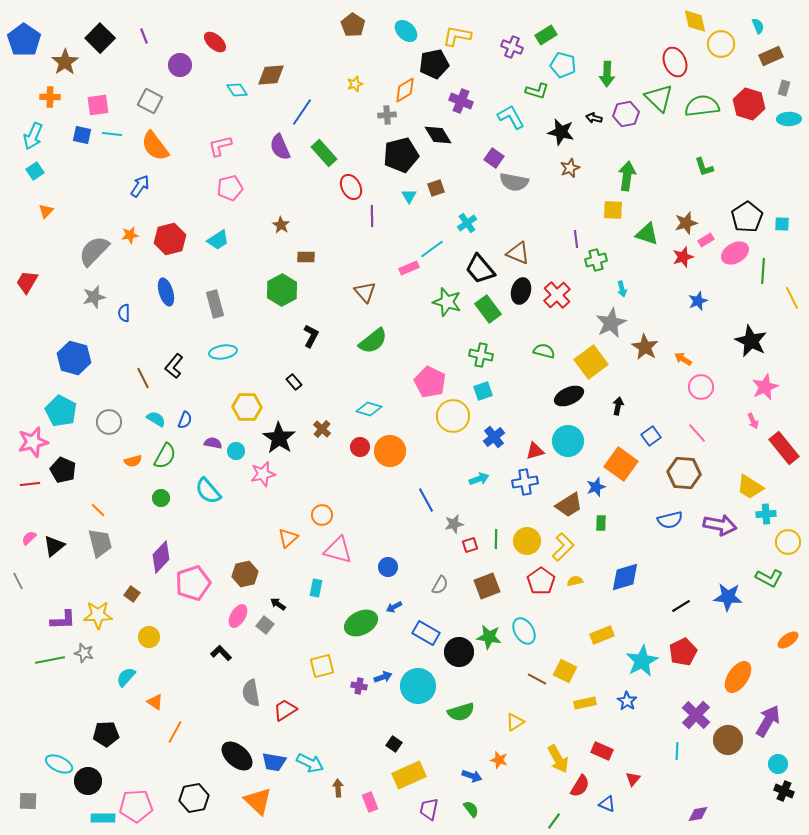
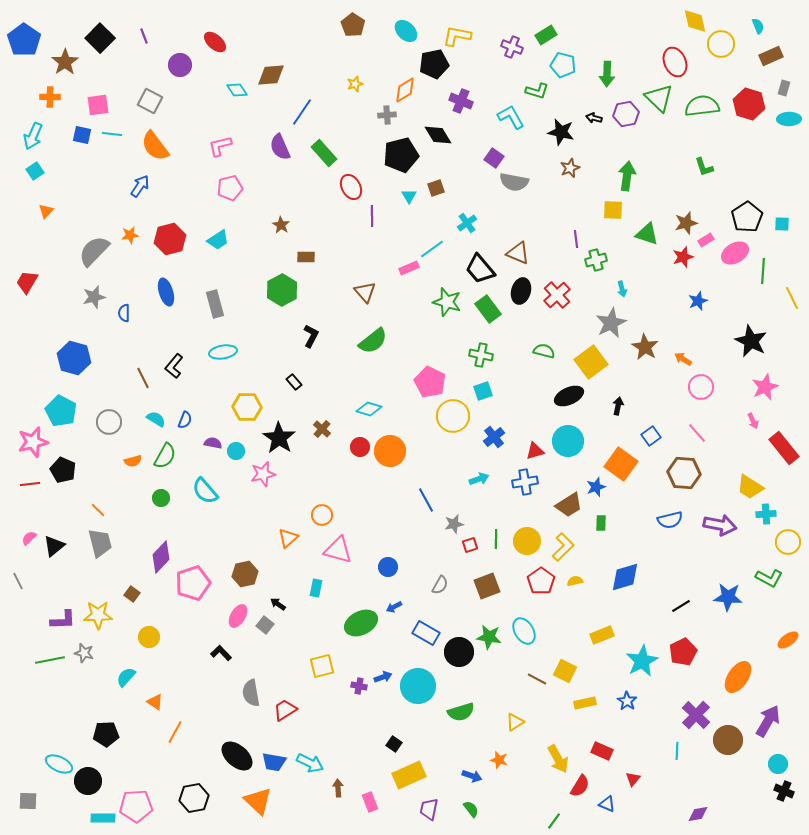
cyan semicircle at (208, 491): moved 3 px left
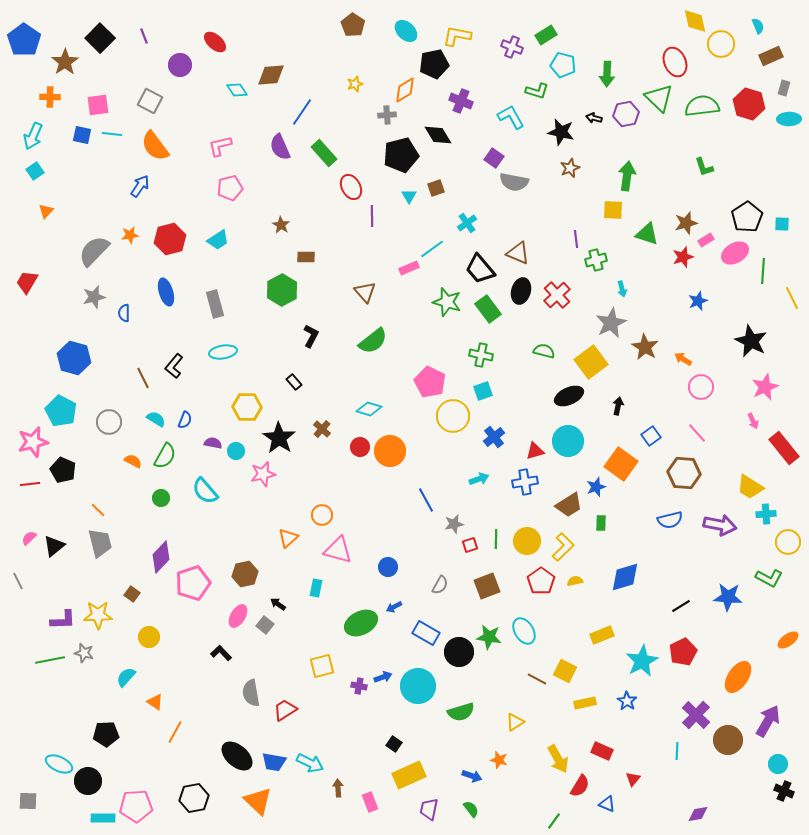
orange semicircle at (133, 461): rotated 138 degrees counterclockwise
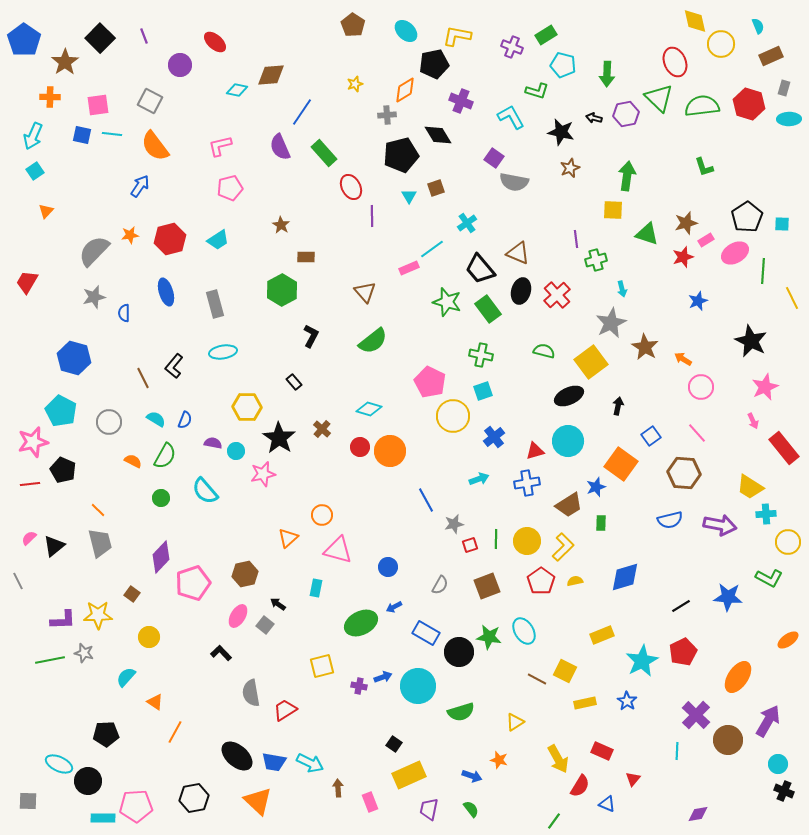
cyan diamond at (237, 90): rotated 45 degrees counterclockwise
blue cross at (525, 482): moved 2 px right, 1 px down
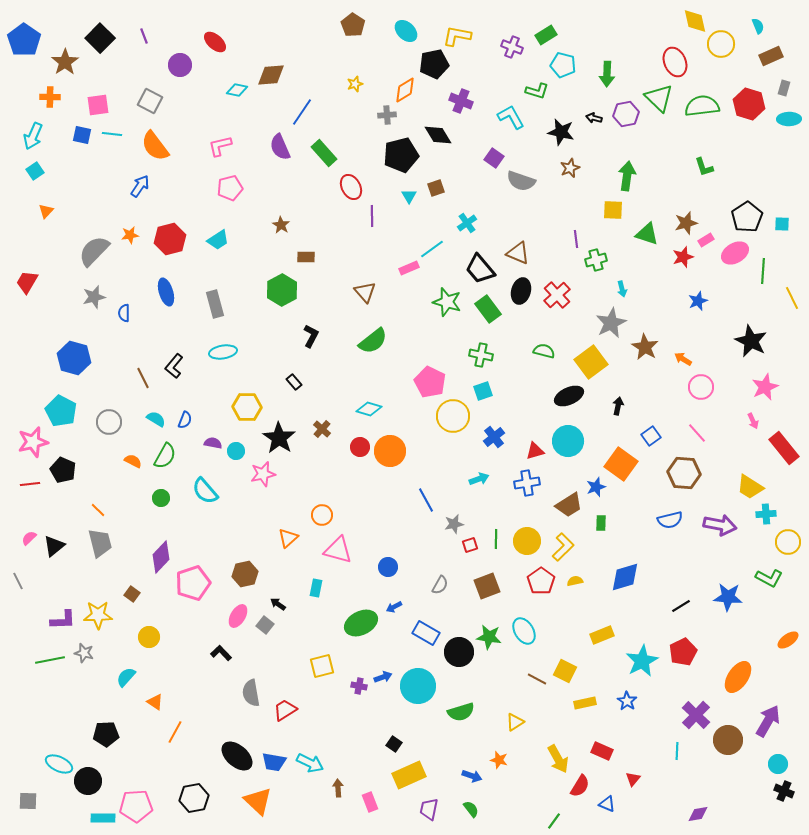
gray semicircle at (514, 182): moved 7 px right, 1 px up; rotated 8 degrees clockwise
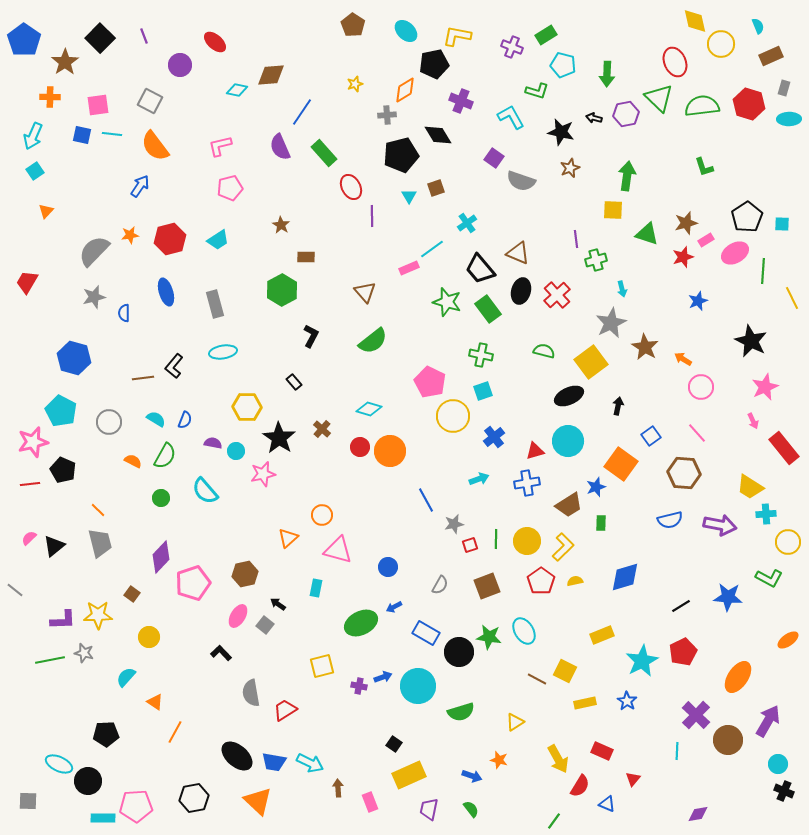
brown line at (143, 378): rotated 70 degrees counterclockwise
gray line at (18, 581): moved 3 px left, 9 px down; rotated 24 degrees counterclockwise
